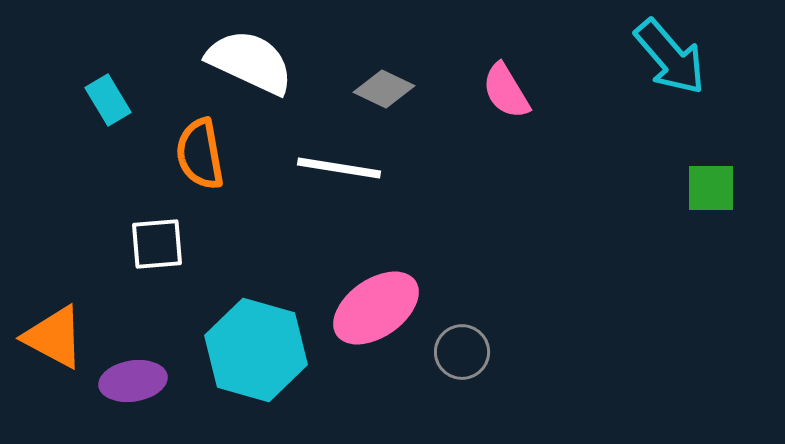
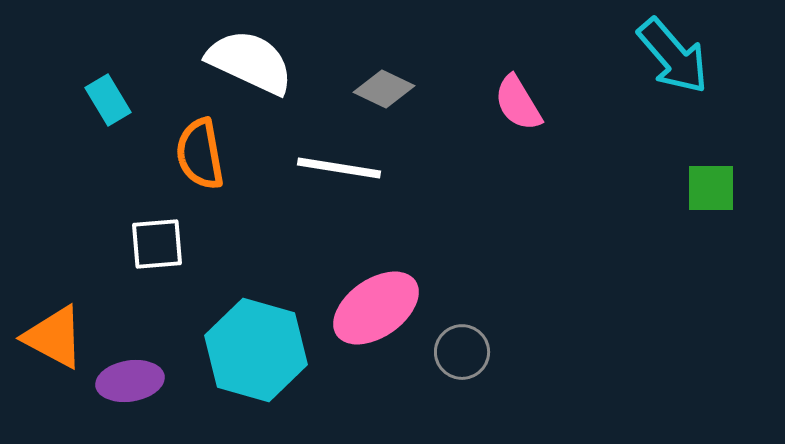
cyan arrow: moved 3 px right, 1 px up
pink semicircle: moved 12 px right, 12 px down
purple ellipse: moved 3 px left
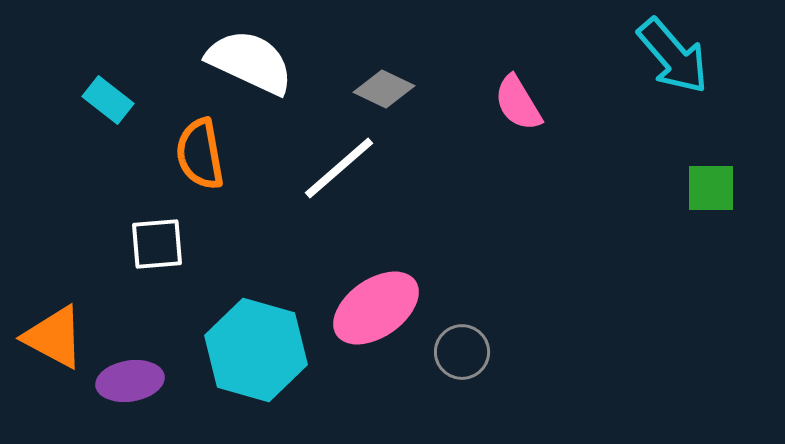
cyan rectangle: rotated 21 degrees counterclockwise
white line: rotated 50 degrees counterclockwise
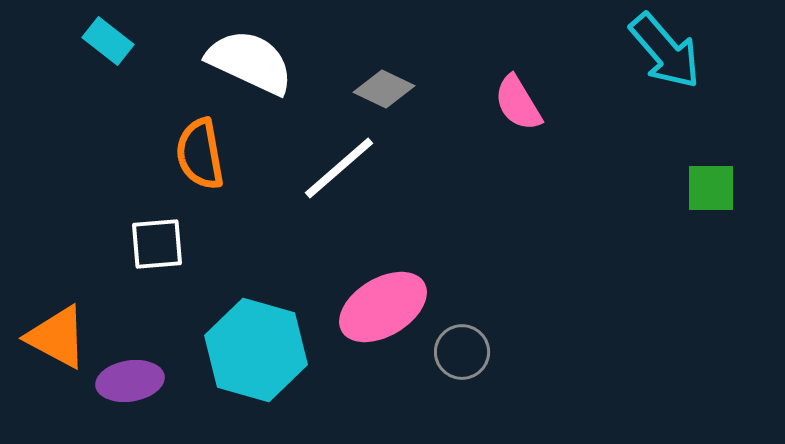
cyan arrow: moved 8 px left, 5 px up
cyan rectangle: moved 59 px up
pink ellipse: moved 7 px right, 1 px up; rotated 4 degrees clockwise
orange triangle: moved 3 px right
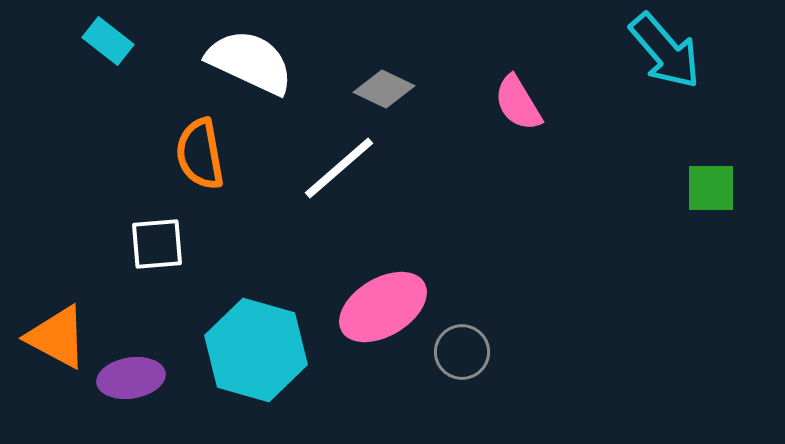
purple ellipse: moved 1 px right, 3 px up
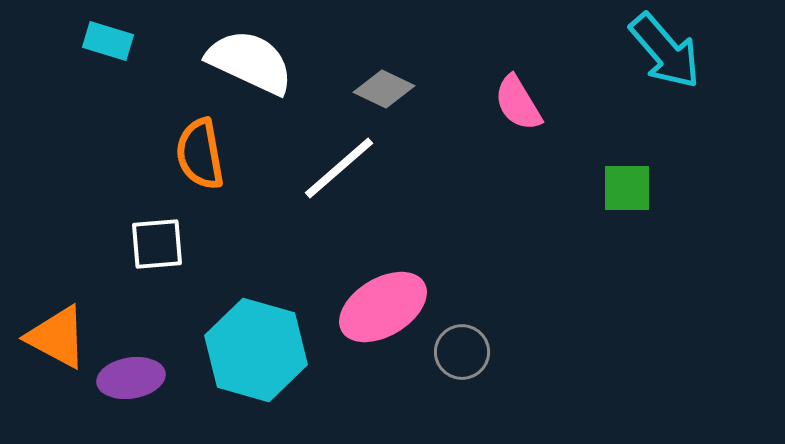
cyan rectangle: rotated 21 degrees counterclockwise
green square: moved 84 px left
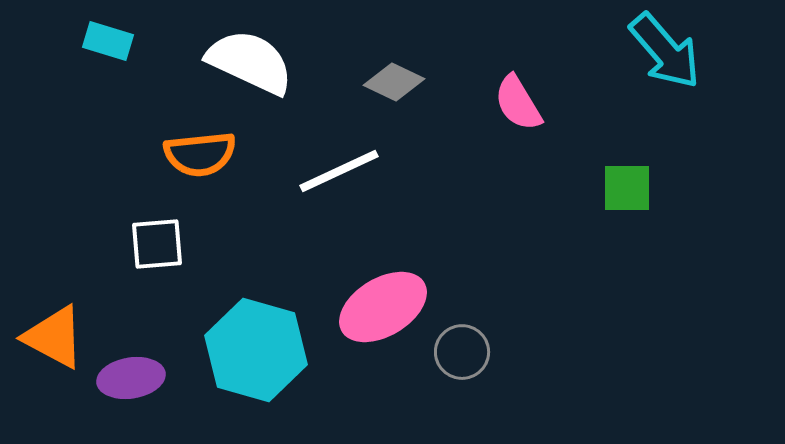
gray diamond: moved 10 px right, 7 px up
orange semicircle: rotated 86 degrees counterclockwise
white line: moved 3 px down; rotated 16 degrees clockwise
orange triangle: moved 3 px left
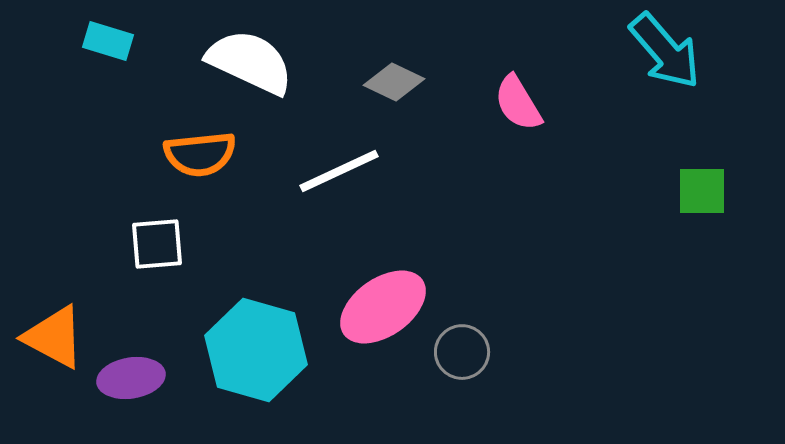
green square: moved 75 px right, 3 px down
pink ellipse: rotated 4 degrees counterclockwise
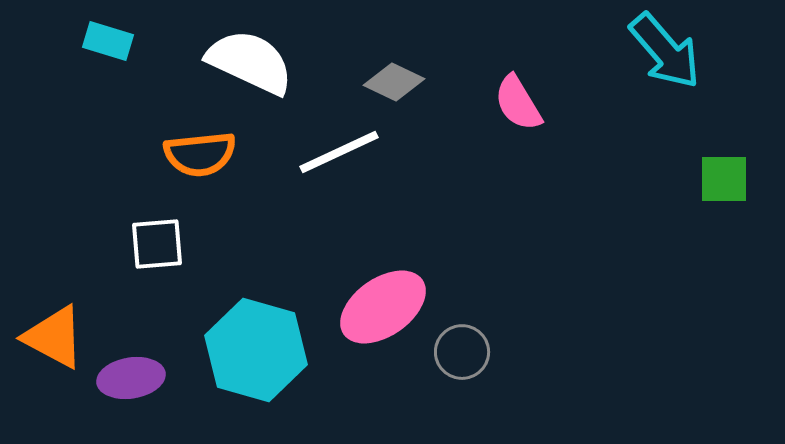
white line: moved 19 px up
green square: moved 22 px right, 12 px up
